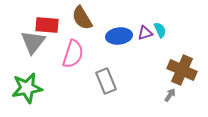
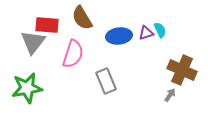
purple triangle: moved 1 px right
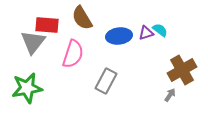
cyan semicircle: rotated 28 degrees counterclockwise
brown cross: rotated 36 degrees clockwise
gray rectangle: rotated 50 degrees clockwise
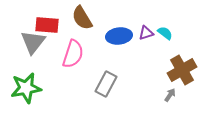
cyan semicircle: moved 5 px right, 3 px down
gray rectangle: moved 3 px down
green star: moved 1 px left
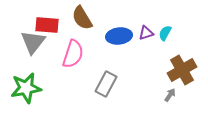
cyan semicircle: rotated 98 degrees counterclockwise
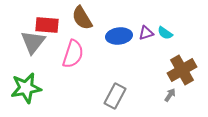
cyan semicircle: rotated 84 degrees counterclockwise
gray rectangle: moved 9 px right, 12 px down
